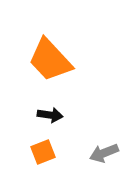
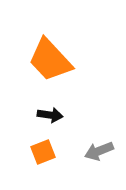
gray arrow: moved 5 px left, 2 px up
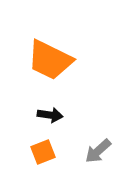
orange trapezoid: rotated 21 degrees counterclockwise
gray arrow: moved 1 px left; rotated 20 degrees counterclockwise
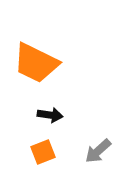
orange trapezoid: moved 14 px left, 3 px down
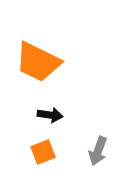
orange trapezoid: moved 2 px right, 1 px up
gray arrow: rotated 28 degrees counterclockwise
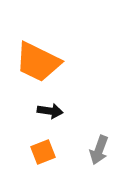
black arrow: moved 4 px up
gray arrow: moved 1 px right, 1 px up
